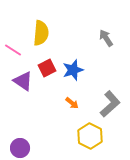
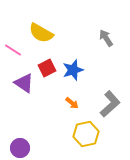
yellow semicircle: rotated 115 degrees clockwise
purple triangle: moved 1 px right, 2 px down
yellow hexagon: moved 4 px left, 2 px up; rotated 20 degrees clockwise
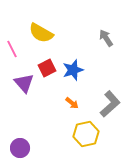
pink line: moved 1 px left, 1 px up; rotated 30 degrees clockwise
purple triangle: rotated 15 degrees clockwise
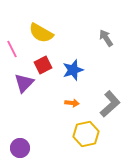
red square: moved 4 px left, 3 px up
purple triangle: rotated 25 degrees clockwise
orange arrow: rotated 32 degrees counterclockwise
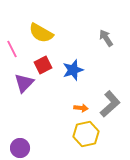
orange arrow: moved 9 px right, 5 px down
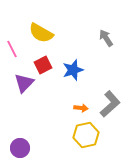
yellow hexagon: moved 1 px down
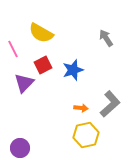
pink line: moved 1 px right
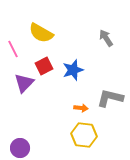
red square: moved 1 px right, 1 px down
gray L-shape: moved 6 px up; rotated 124 degrees counterclockwise
yellow hexagon: moved 2 px left; rotated 20 degrees clockwise
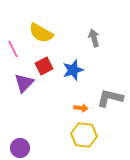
gray arrow: moved 12 px left; rotated 18 degrees clockwise
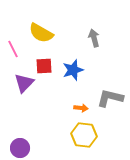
red square: rotated 24 degrees clockwise
